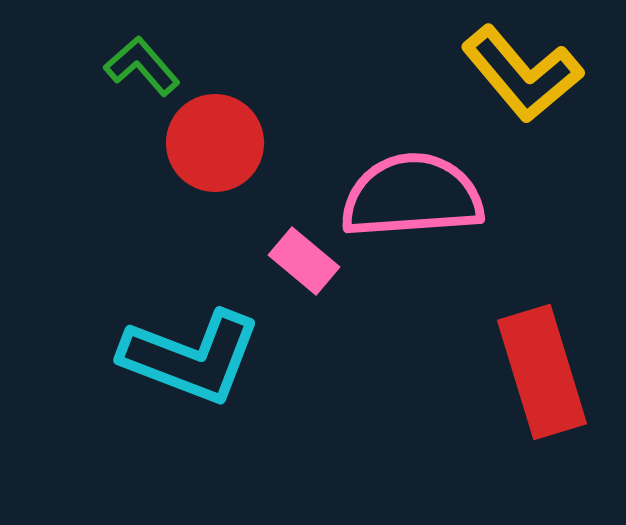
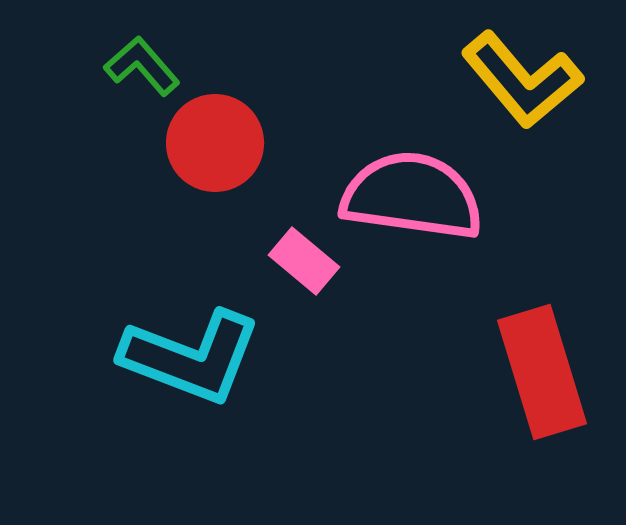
yellow L-shape: moved 6 px down
pink semicircle: rotated 12 degrees clockwise
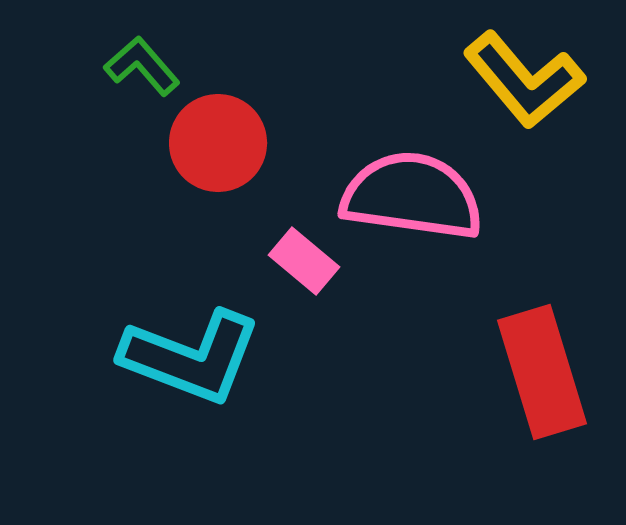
yellow L-shape: moved 2 px right
red circle: moved 3 px right
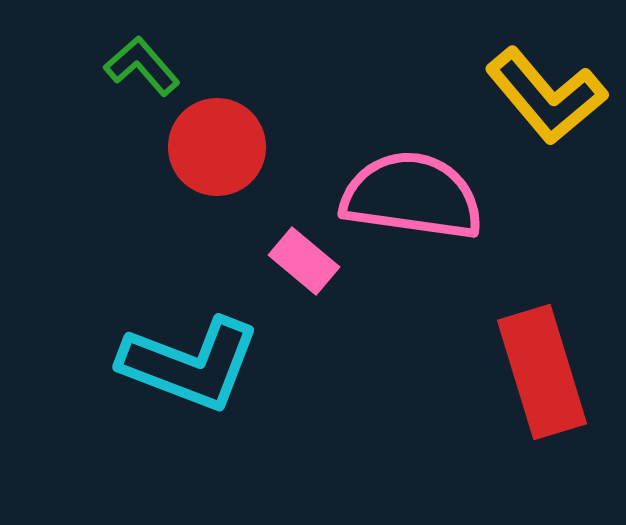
yellow L-shape: moved 22 px right, 16 px down
red circle: moved 1 px left, 4 px down
cyan L-shape: moved 1 px left, 7 px down
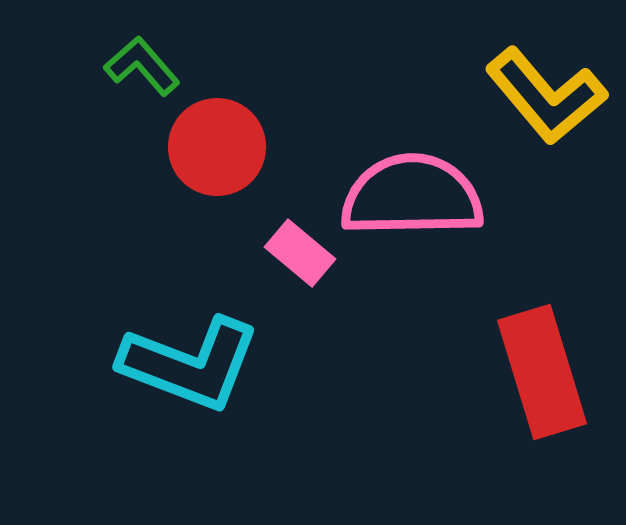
pink semicircle: rotated 9 degrees counterclockwise
pink rectangle: moved 4 px left, 8 px up
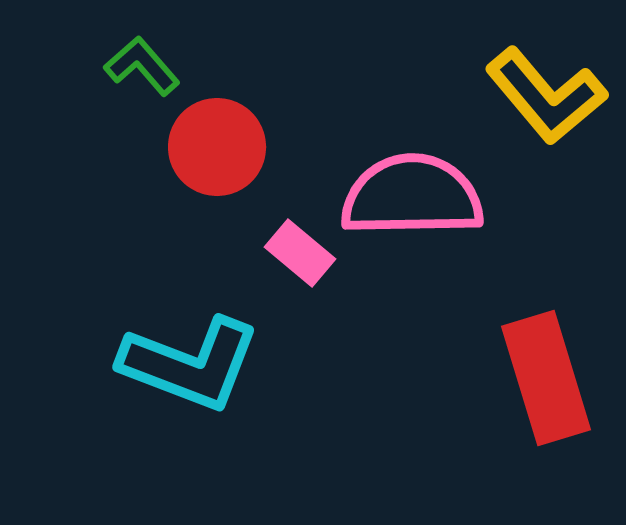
red rectangle: moved 4 px right, 6 px down
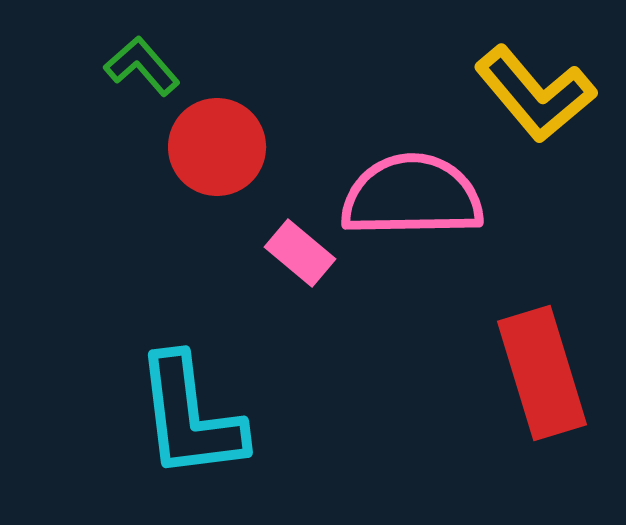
yellow L-shape: moved 11 px left, 2 px up
cyan L-shape: moved 53 px down; rotated 62 degrees clockwise
red rectangle: moved 4 px left, 5 px up
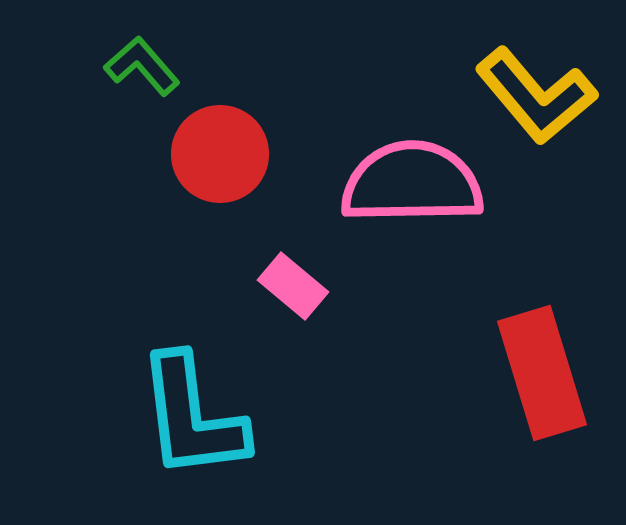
yellow L-shape: moved 1 px right, 2 px down
red circle: moved 3 px right, 7 px down
pink semicircle: moved 13 px up
pink rectangle: moved 7 px left, 33 px down
cyan L-shape: moved 2 px right
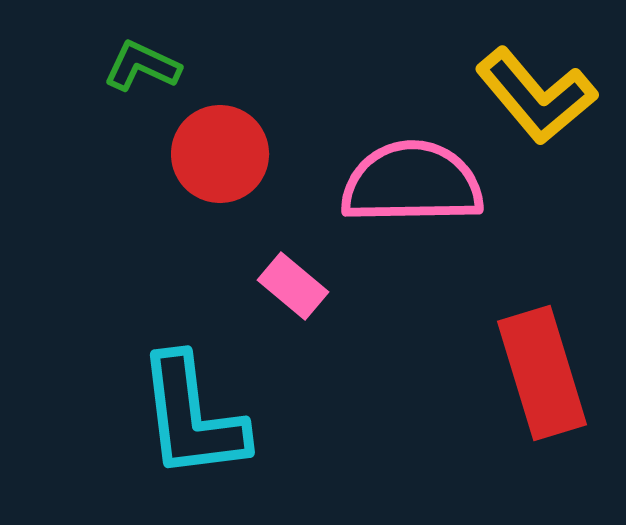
green L-shape: rotated 24 degrees counterclockwise
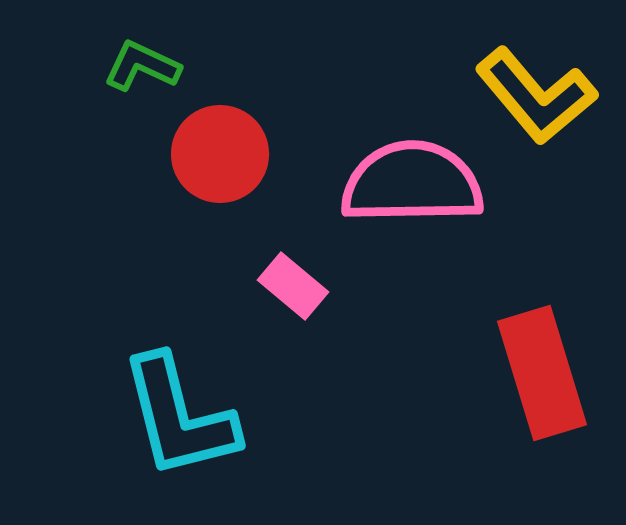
cyan L-shape: moved 13 px left; rotated 7 degrees counterclockwise
